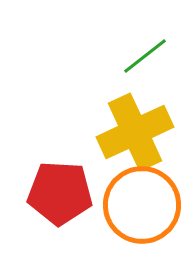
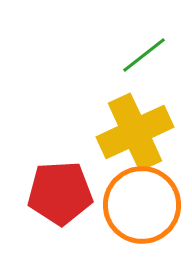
green line: moved 1 px left, 1 px up
red pentagon: rotated 6 degrees counterclockwise
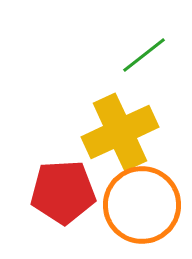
yellow cross: moved 15 px left
red pentagon: moved 3 px right, 1 px up
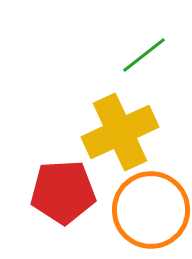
orange circle: moved 9 px right, 5 px down
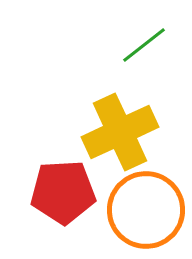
green line: moved 10 px up
orange circle: moved 5 px left
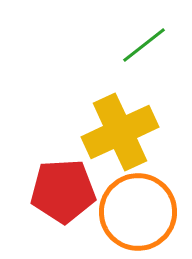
red pentagon: moved 1 px up
orange circle: moved 8 px left, 2 px down
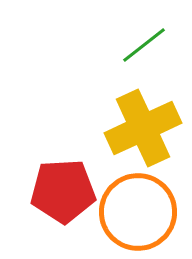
yellow cross: moved 23 px right, 4 px up
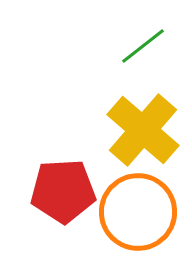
green line: moved 1 px left, 1 px down
yellow cross: moved 2 px down; rotated 24 degrees counterclockwise
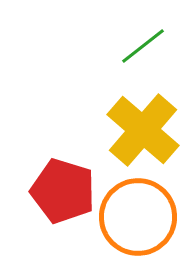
red pentagon: rotated 20 degrees clockwise
orange circle: moved 5 px down
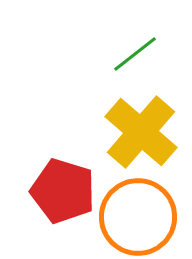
green line: moved 8 px left, 8 px down
yellow cross: moved 2 px left, 2 px down
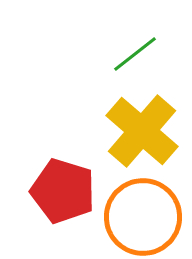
yellow cross: moved 1 px right, 1 px up
orange circle: moved 5 px right
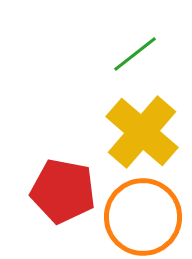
yellow cross: moved 1 px down
red pentagon: rotated 6 degrees counterclockwise
